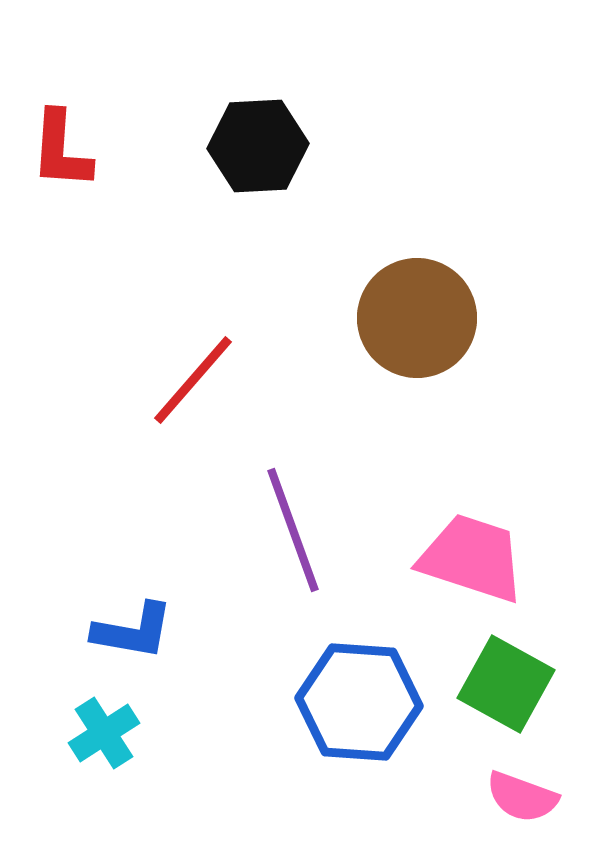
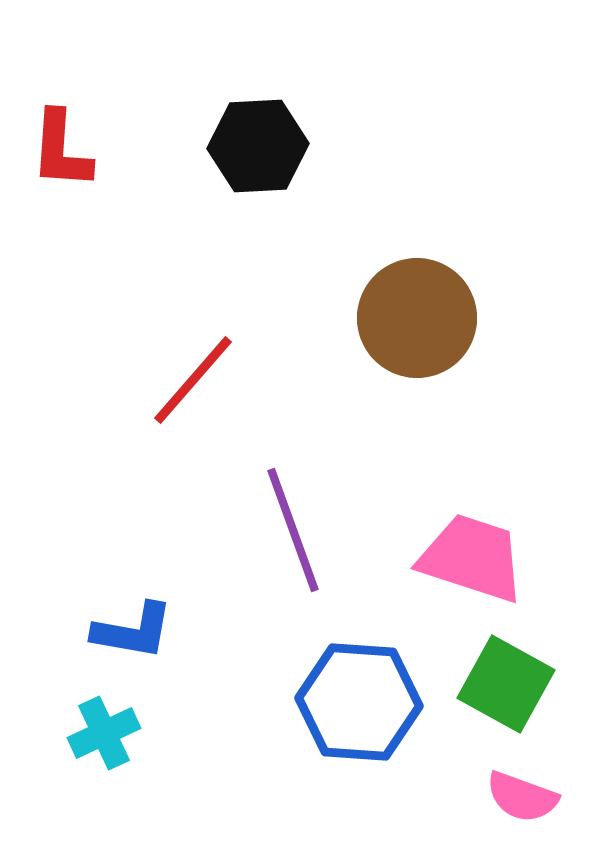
cyan cross: rotated 8 degrees clockwise
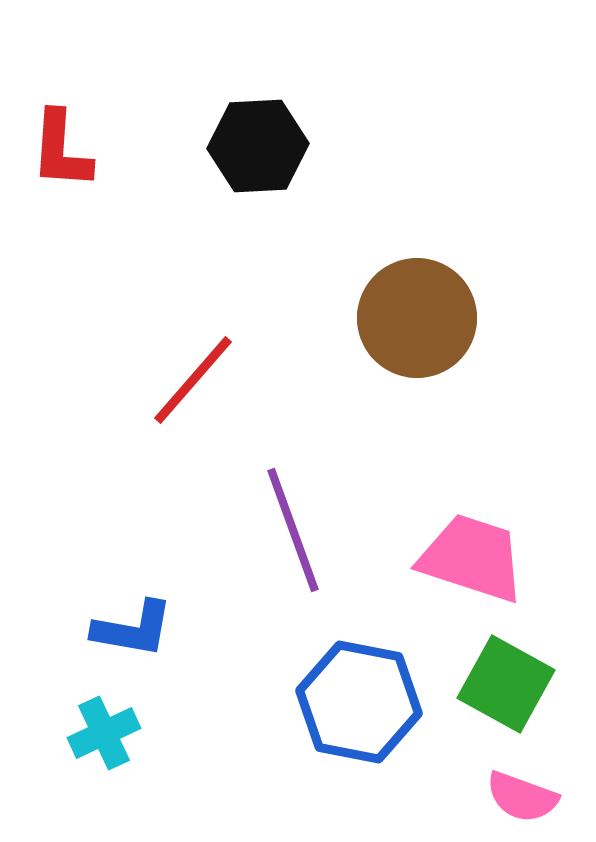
blue L-shape: moved 2 px up
blue hexagon: rotated 7 degrees clockwise
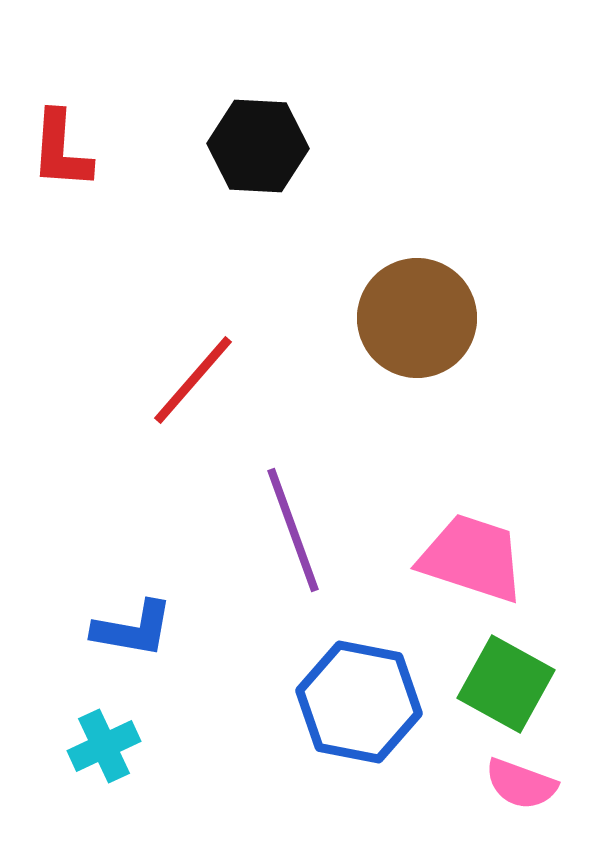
black hexagon: rotated 6 degrees clockwise
cyan cross: moved 13 px down
pink semicircle: moved 1 px left, 13 px up
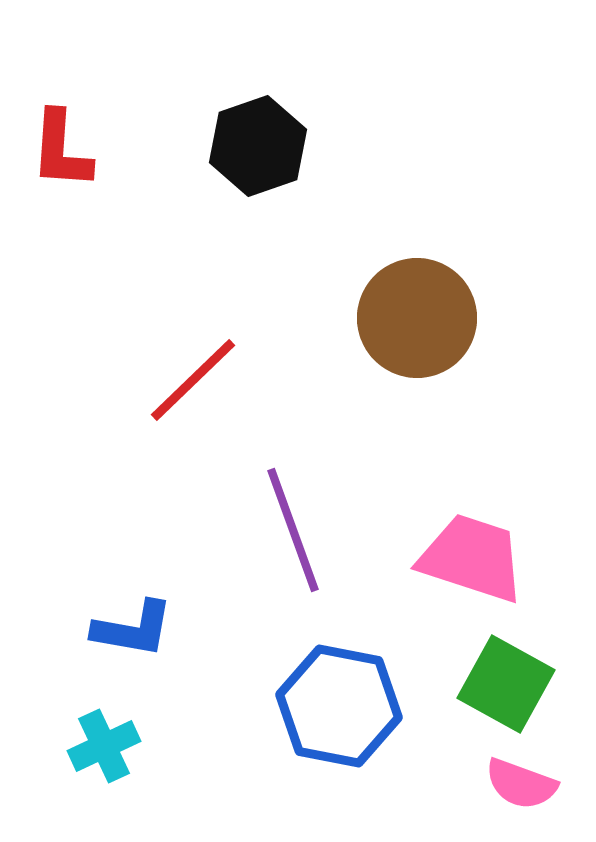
black hexagon: rotated 22 degrees counterclockwise
red line: rotated 5 degrees clockwise
blue hexagon: moved 20 px left, 4 px down
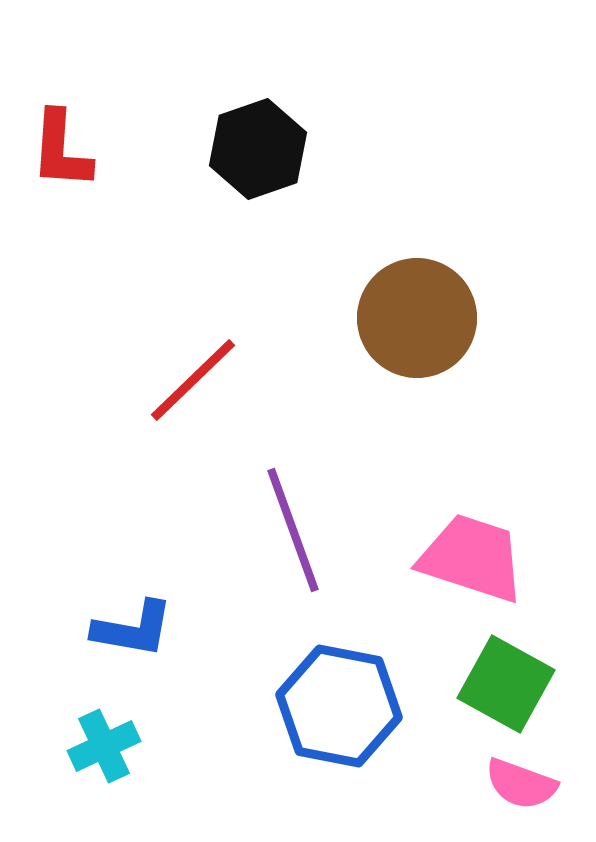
black hexagon: moved 3 px down
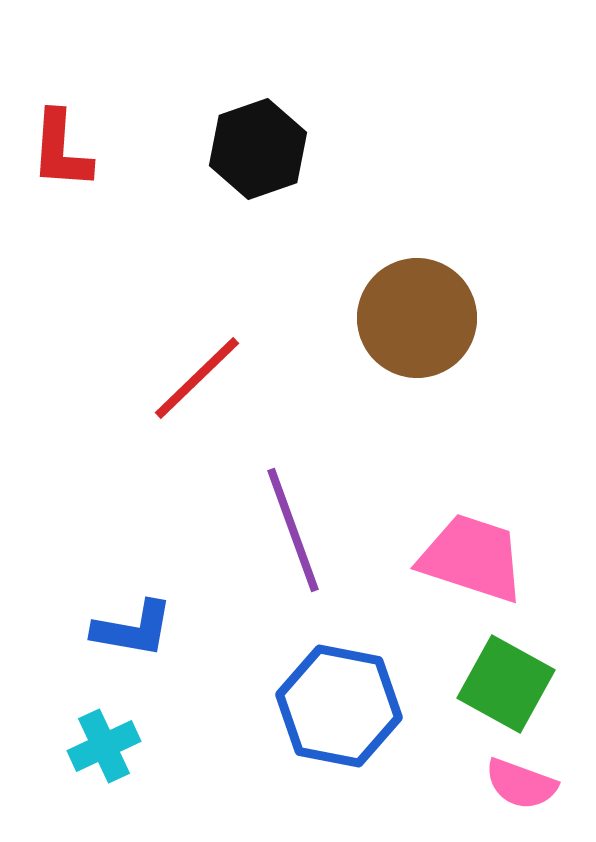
red line: moved 4 px right, 2 px up
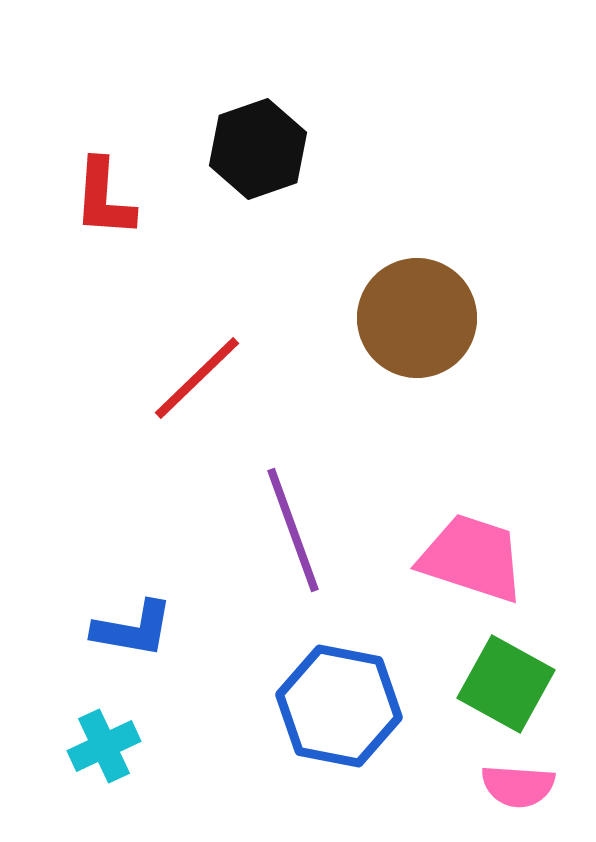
red L-shape: moved 43 px right, 48 px down
pink semicircle: moved 3 px left, 2 px down; rotated 16 degrees counterclockwise
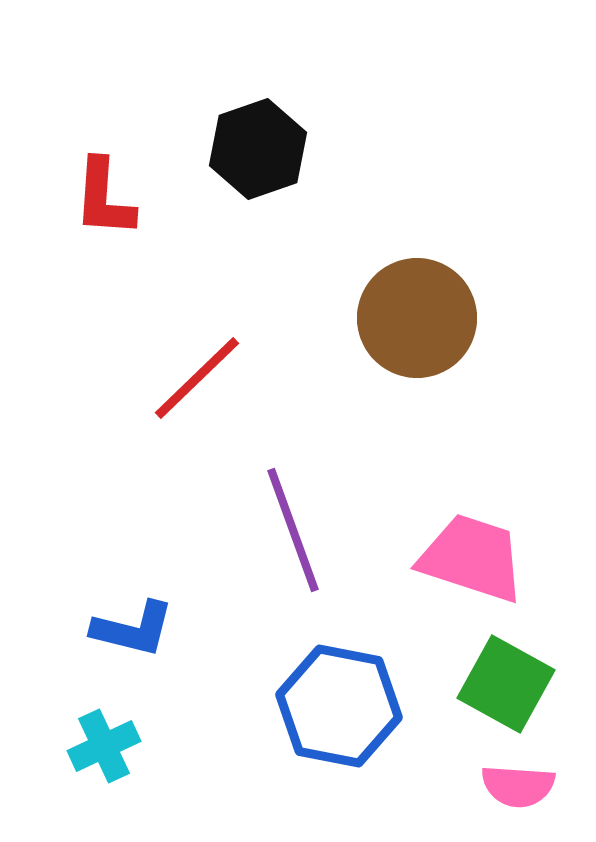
blue L-shape: rotated 4 degrees clockwise
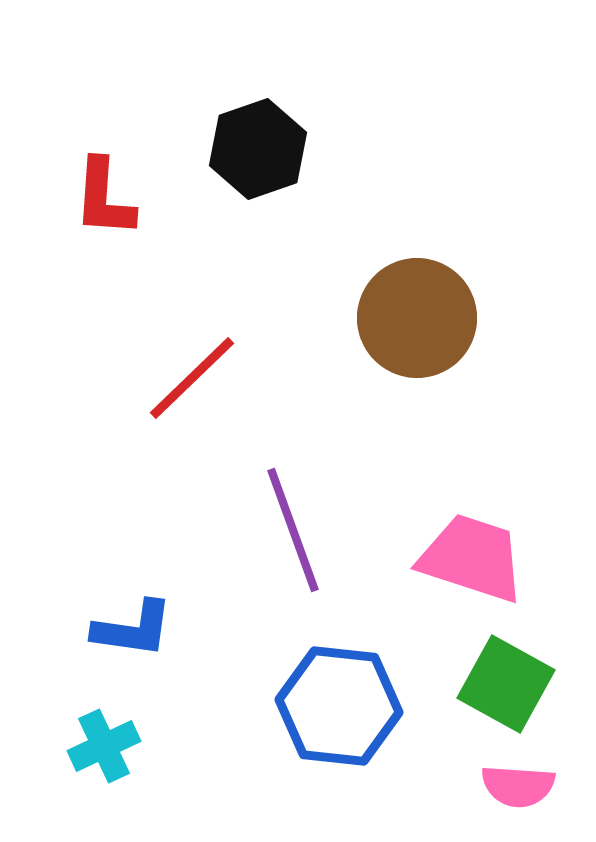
red line: moved 5 px left
blue L-shape: rotated 6 degrees counterclockwise
blue hexagon: rotated 5 degrees counterclockwise
